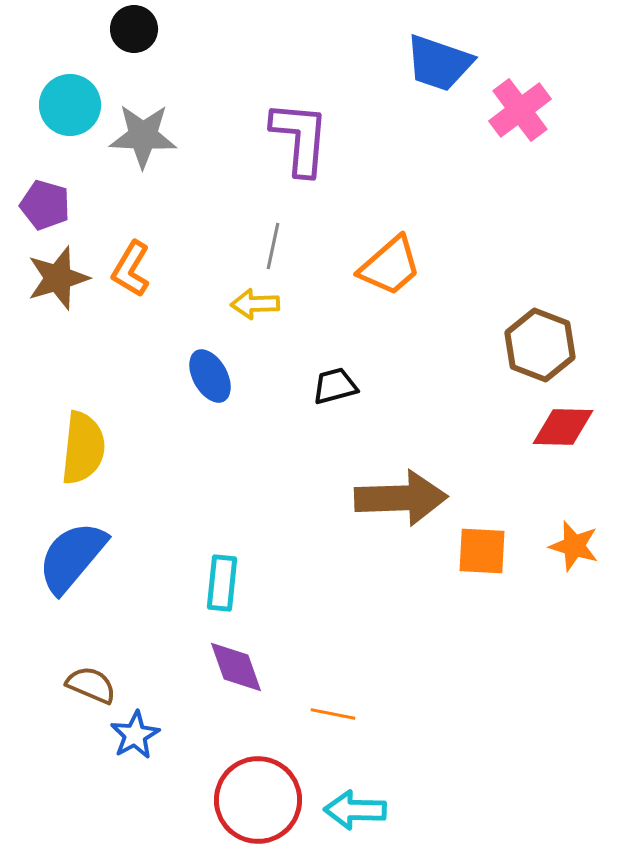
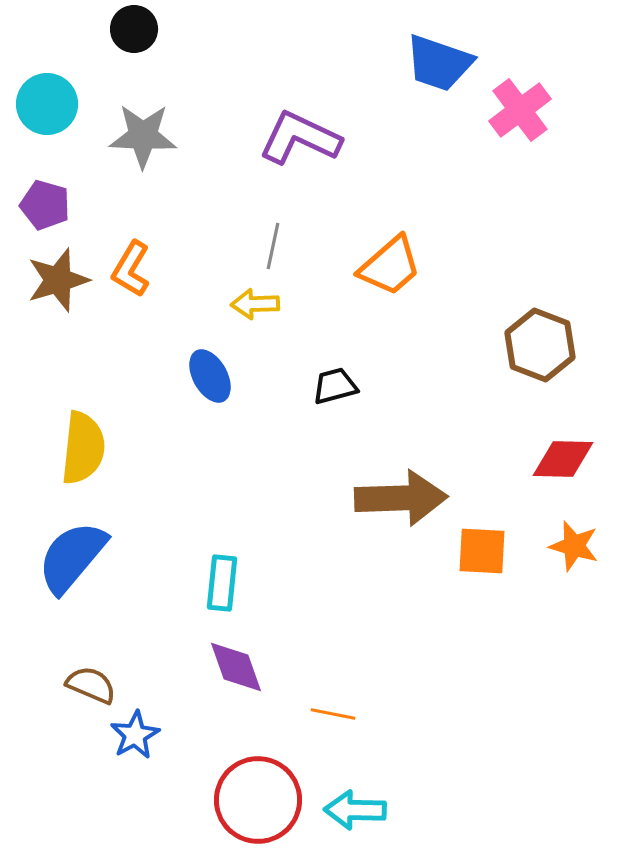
cyan circle: moved 23 px left, 1 px up
purple L-shape: rotated 70 degrees counterclockwise
brown star: moved 2 px down
red diamond: moved 32 px down
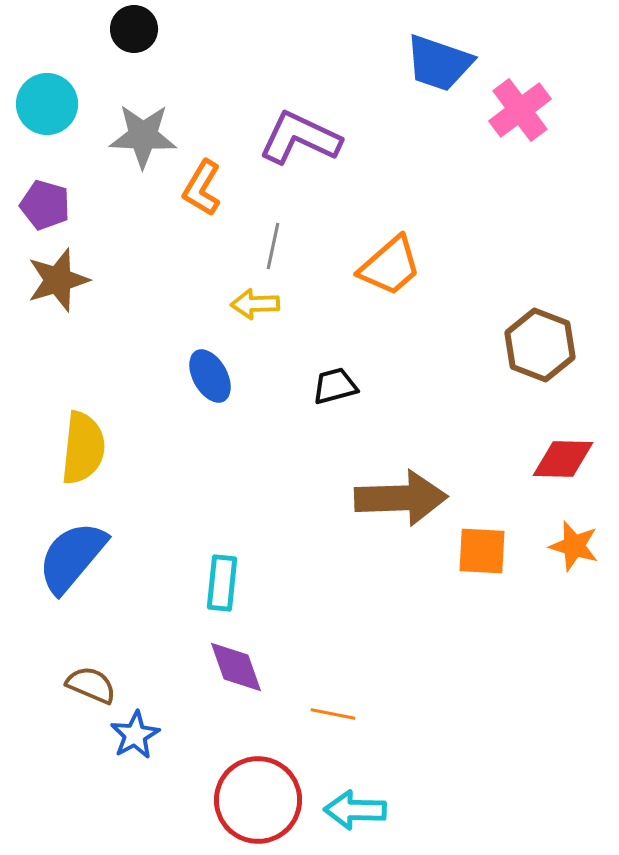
orange L-shape: moved 71 px right, 81 px up
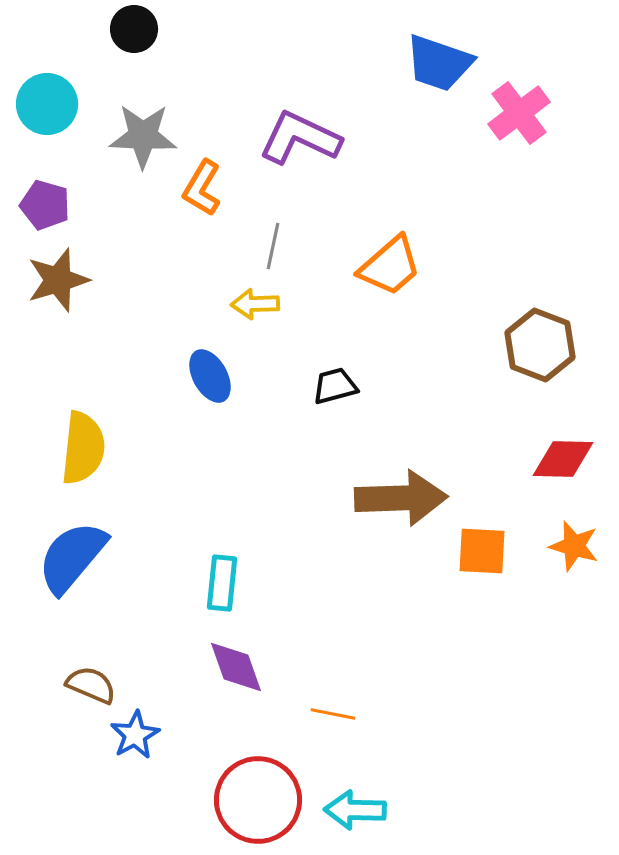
pink cross: moved 1 px left, 3 px down
